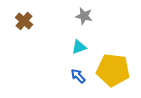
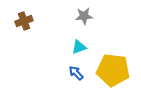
gray star: rotated 18 degrees counterclockwise
brown cross: rotated 30 degrees clockwise
blue arrow: moved 2 px left, 3 px up
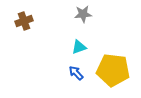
gray star: moved 1 px left, 2 px up
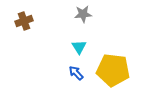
cyan triangle: rotated 42 degrees counterclockwise
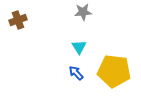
gray star: moved 2 px up
brown cross: moved 6 px left, 1 px up
yellow pentagon: moved 1 px right, 1 px down
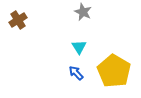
gray star: rotated 30 degrees clockwise
brown cross: rotated 12 degrees counterclockwise
yellow pentagon: rotated 24 degrees clockwise
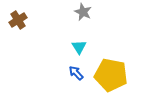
yellow pentagon: moved 3 px left, 4 px down; rotated 20 degrees counterclockwise
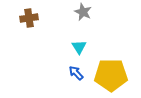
brown cross: moved 11 px right, 2 px up; rotated 24 degrees clockwise
yellow pentagon: rotated 12 degrees counterclockwise
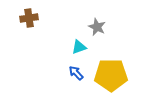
gray star: moved 14 px right, 15 px down
cyan triangle: rotated 42 degrees clockwise
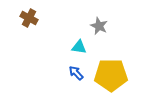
brown cross: rotated 36 degrees clockwise
gray star: moved 2 px right, 1 px up
cyan triangle: rotated 28 degrees clockwise
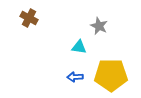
blue arrow: moved 1 px left, 4 px down; rotated 49 degrees counterclockwise
